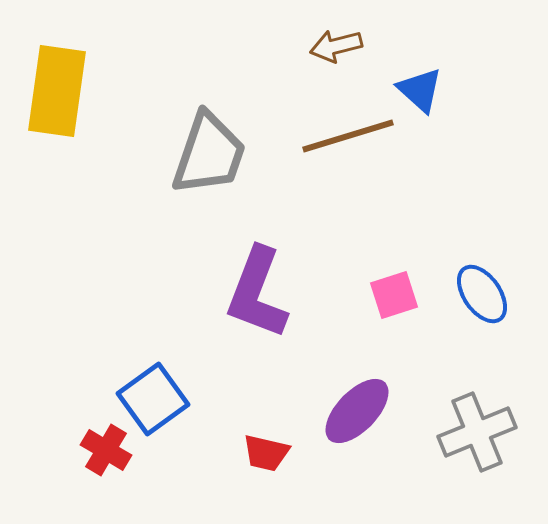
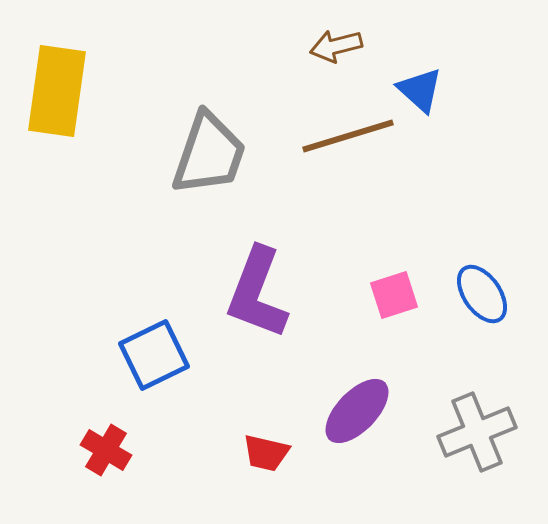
blue square: moved 1 px right, 44 px up; rotated 10 degrees clockwise
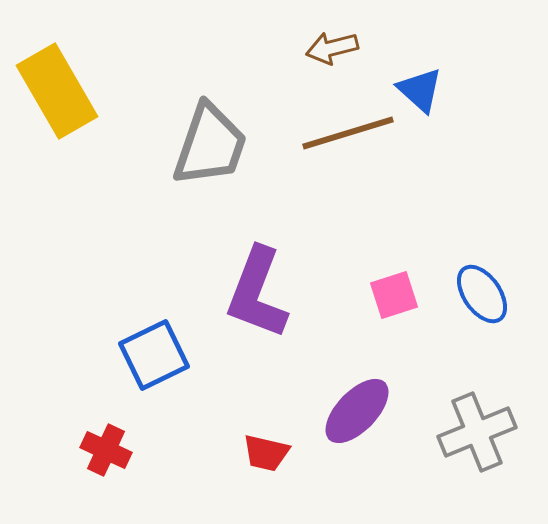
brown arrow: moved 4 px left, 2 px down
yellow rectangle: rotated 38 degrees counterclockwise
brown line: moved 3 px up
gray trapezoid: moved 1 px right, 9 px up
red cross: rotated 6 degrees counterclockwise
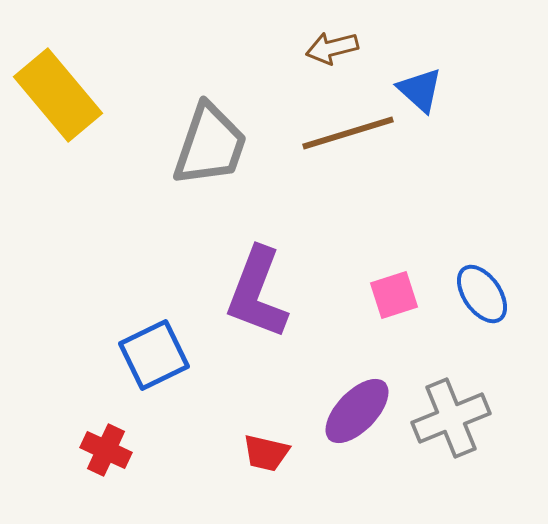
yellow rectangle: moved 1 px right, 4 px down; rotated 10 degrees counterclockwise
gray cross: moved 26 px left, 14 px up
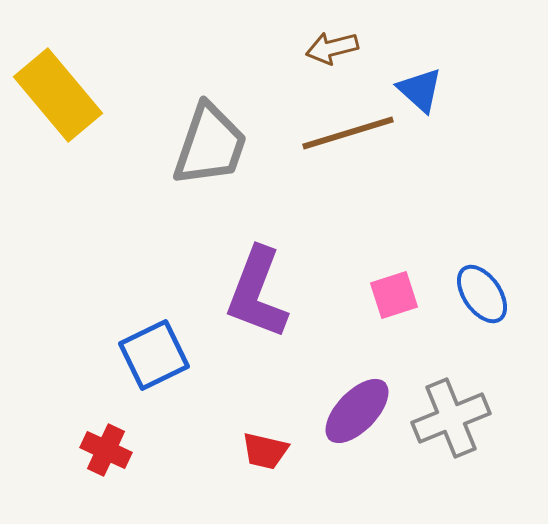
red trapezoid: moved 1 px left, 2 px up
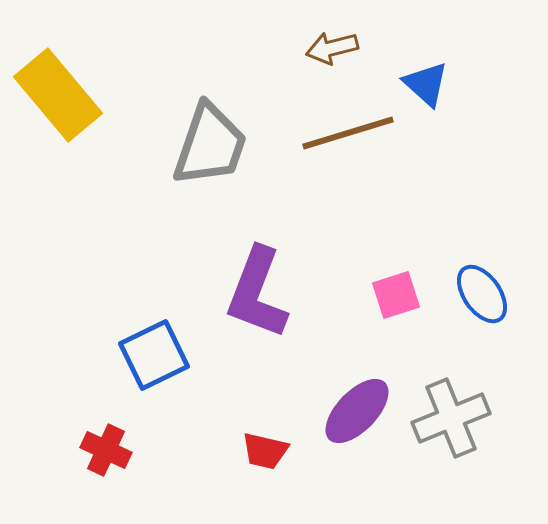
blue triangle: moved 6 px right, 6 px up
pink square: moved 2 px right
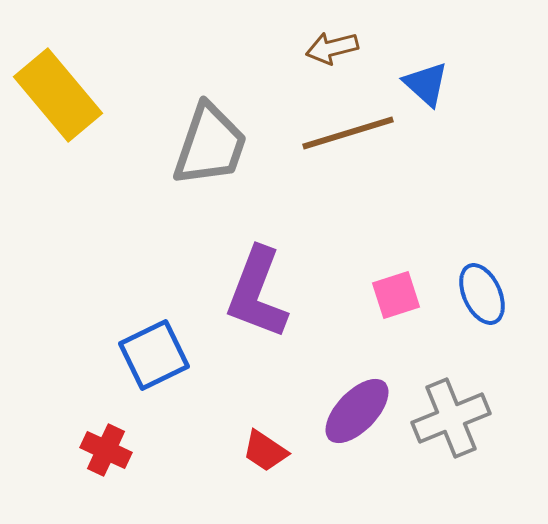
blue ellipse: rotated 10 degrees clockwise
red trapezoid: rotated 21 degrees clockwise
